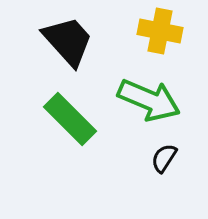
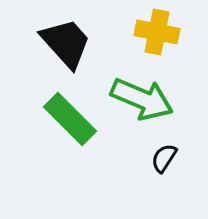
yellow cross: moved 3 px left, 1 px down
black trapezoid: moved 2 px left, 2 px down
green arrow: moved 7 px left, 1 px up
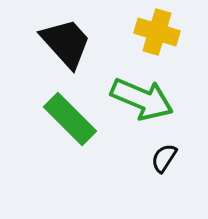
yellow cross: rotated 6 degrees clockwise
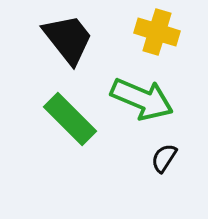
black trapezoid: moved 2 px right, 4 px up; rotated 4 degrees clockwise
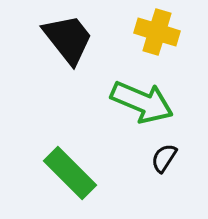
green arrow: moved 3 px down
green rectangle: moved 54 px down
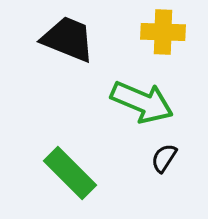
yellow cross: moved 6 px right; rotated 15 degrees counterclockwise
black trapezoid: rotated 30 degrees counterclockwise
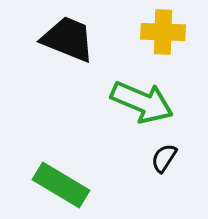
green rectangle: moved 9 px left, 12 px down; rotated 14 degrees counterclockwise
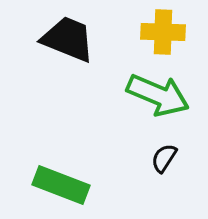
green arrow: moved 16 px right, 7 px up
green rectangle: rotated 10 degrees counterclockwise
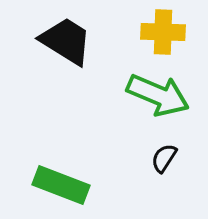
black trapezoid: moved 2 px left, 2 px down; rotated 10 degrees clockwise
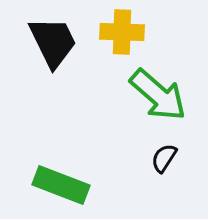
yellow cross: moved 41 px left
black trapezoid: moved 13 px left, 1 px down; rotated 32 degrees clockwise
green arrow: rotated 18 degrees clockwise
